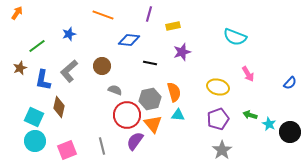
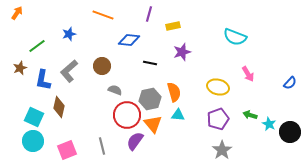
cyan circle: moved 2 px left
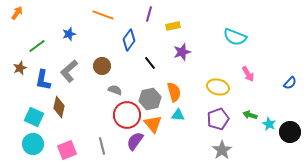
blue diamond: rotated 60 degrees counterclockwise
black line: rotated 40 degrees clockwise
cyan circle: moved 3 px down
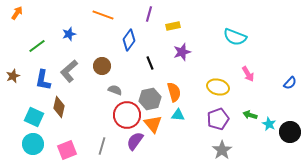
black line: rotated 16 degrees clockwise
brown star: moved 7 px left, 8 px down
gray line: rotated 30 degrees clockwise
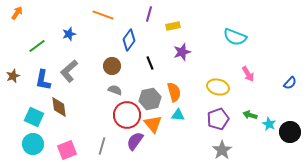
brown circle: moved 10 px right
brown diamond: rotated 20 degrees counterclockwise
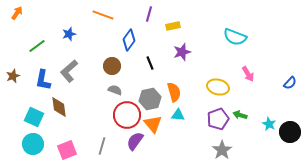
green arrow: moved 10 px left
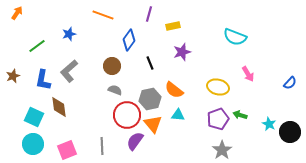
orange semicircle: moved 2 px up; rotated 144 degrees clockwise
gray line: rotated 18 degrees counterclockwise
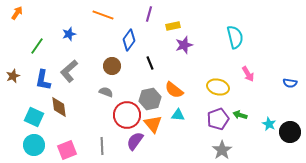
cyan semicircle: rotated 125 degrees counterclockwise
green line: rotated 18 degrees counterclockwise
purple star: moved 2 px right, 7 px up
blue semicircle: rotated 56 degrees clockwise
gray semicircle: moved 9 px left, 2 px down
cyan circle: moved 1 px right, 1 px down
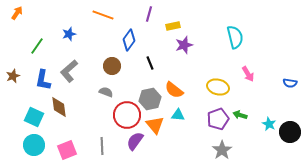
orange triangle: moved 2 px right, 1 px down
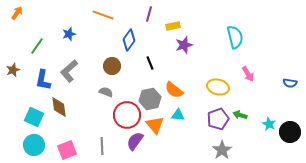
brown star: moved 6 px up
